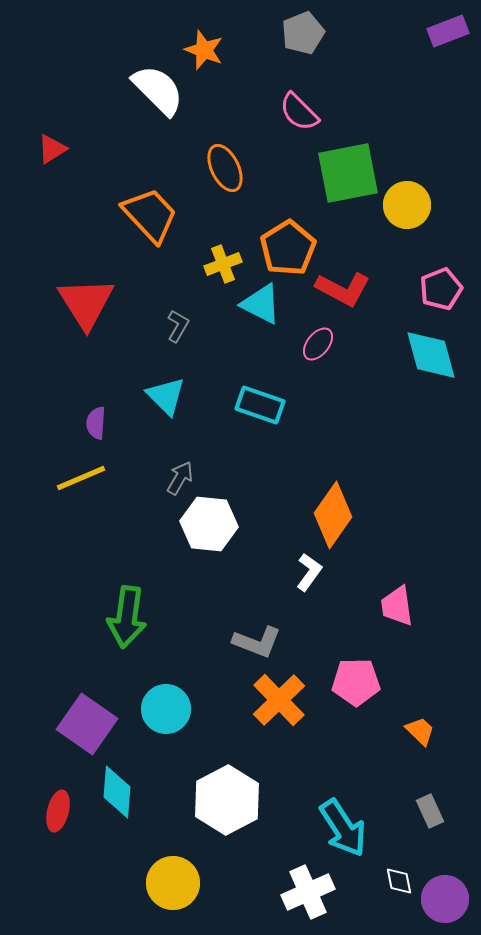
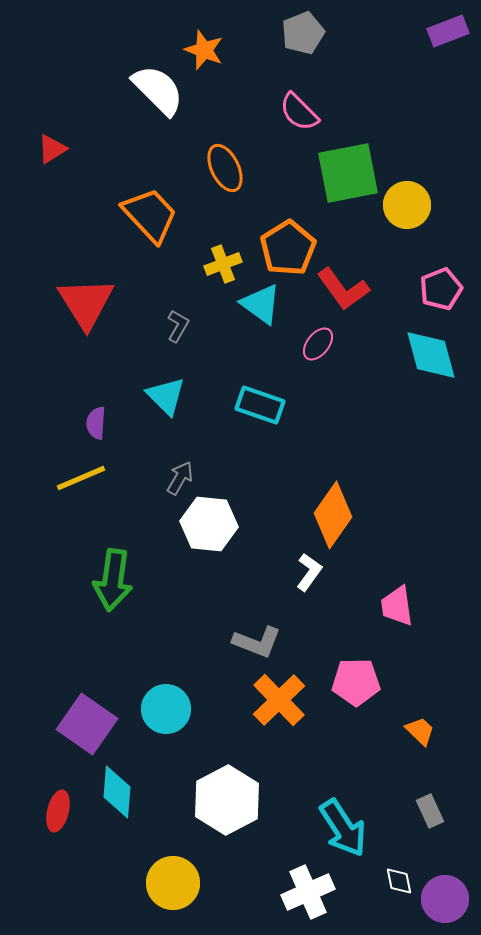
red L-shape at (343, 289): rotated 26 degrees clockwise
cyan triangle at (261, 304): rotated 9 degrees clockwise
green arrow at (127, 617): moved 14 px left, 37 px up
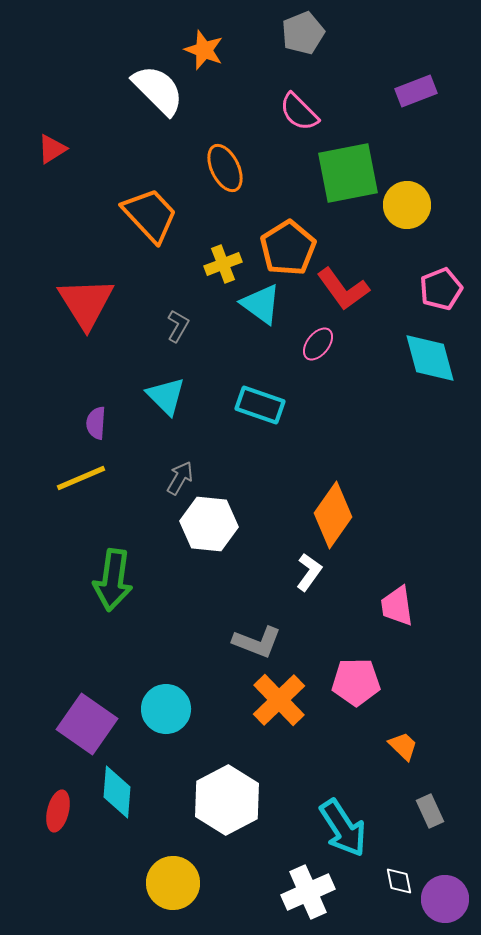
purple rectangle at (448, 31): moved 32 px left, 60 px down
cyan diamond at (431, 355): moved 1 px left, 3 px down
orange trapezoid at (420, 731): moved 17 px left, 15 px down
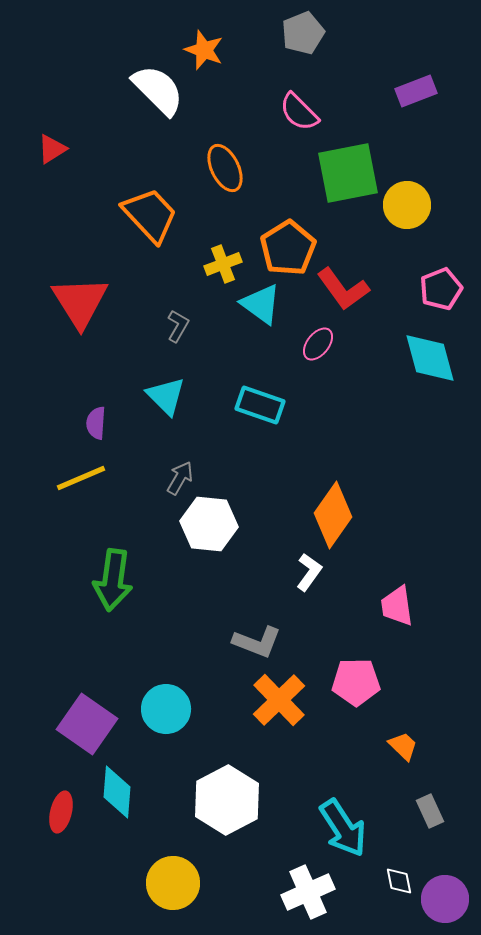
red triangle at (86, 303): moved 6 px left, 1 px up
red ellipse at (58, 811): moved 3 px right, 1 px down
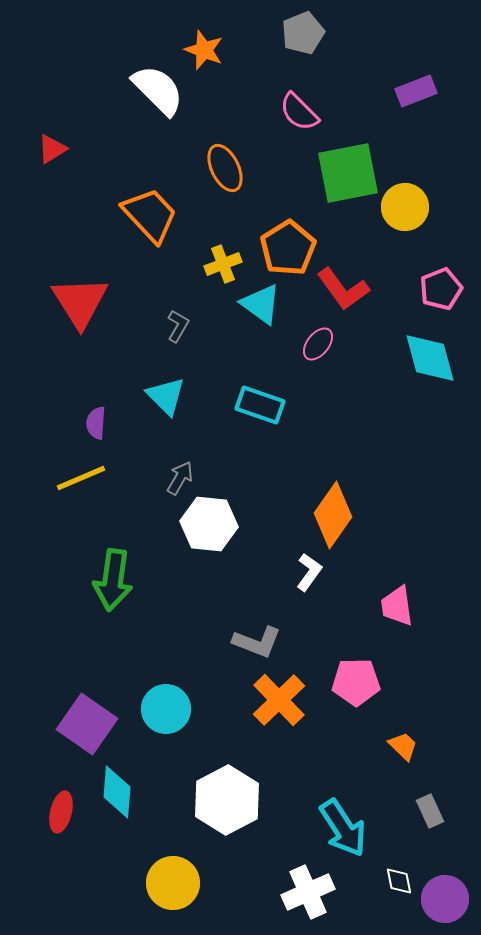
yellow circle at (407, 205): moved 2 px left, 2 px down
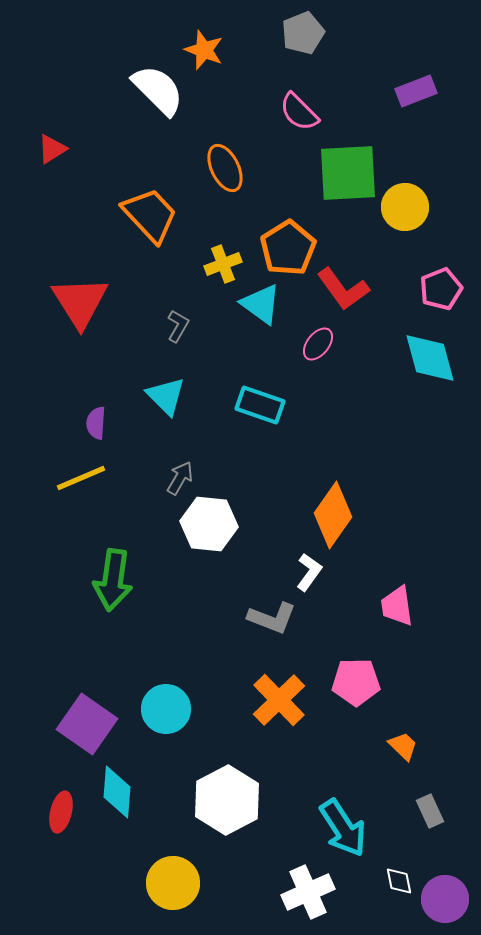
green square at (348, 173): rotated 8 degrees clockwise
gray L-shape at (257, 642): moved 15 px right, 24 px up
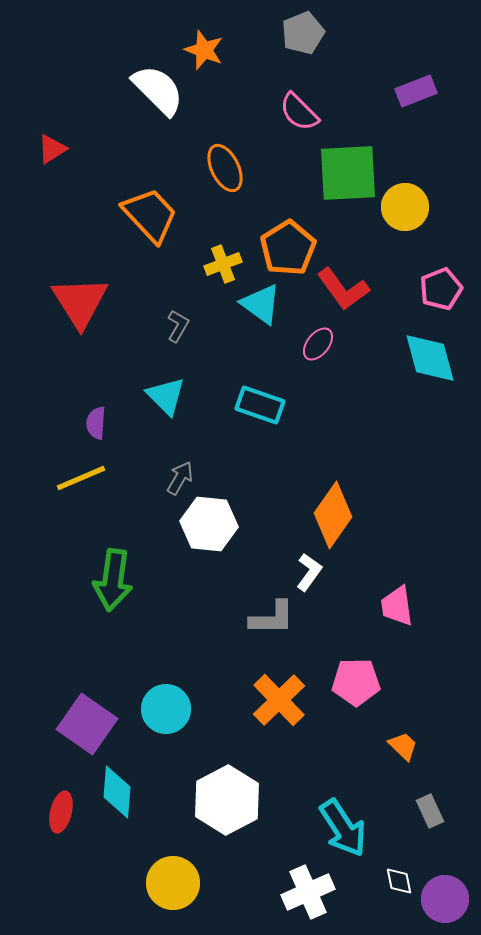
gray L-shape at (272, 618): rotated 21 degrees counterclockwise
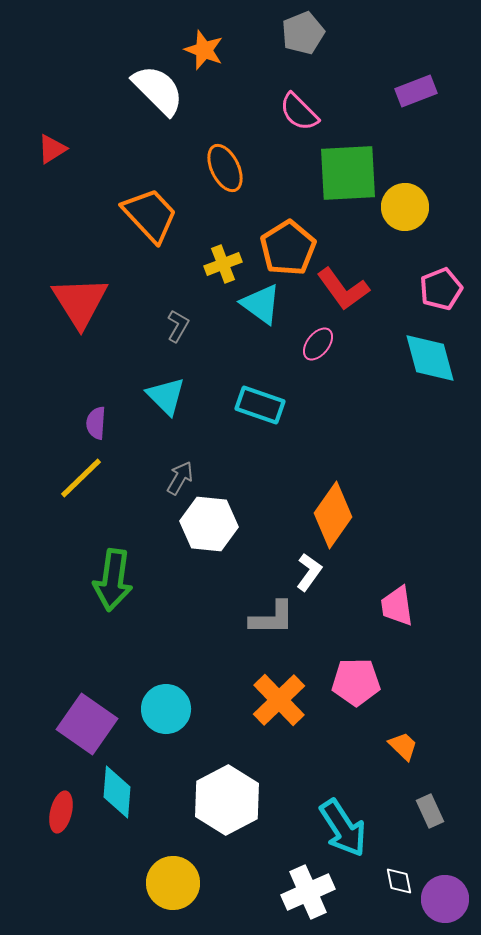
yellow line at (81, 478): rotated 21 degrees counterclockwise
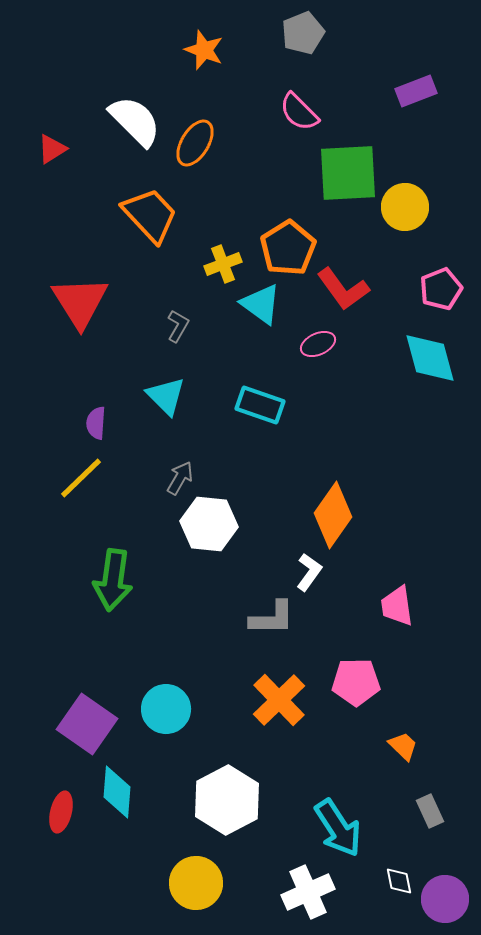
white semicircle at (158, 90): moved 23 px left, 31 px down
orange ellipse at (225, 168): moved 30 px left, 25 px up; rotated 57 degrees clockwise
pink ellipse at (318, 344): rotated 28 degrees clockwise
cyan arrow at (343, 828): moved 5 px left
yellow circle at (173, 883): moved 23 px right
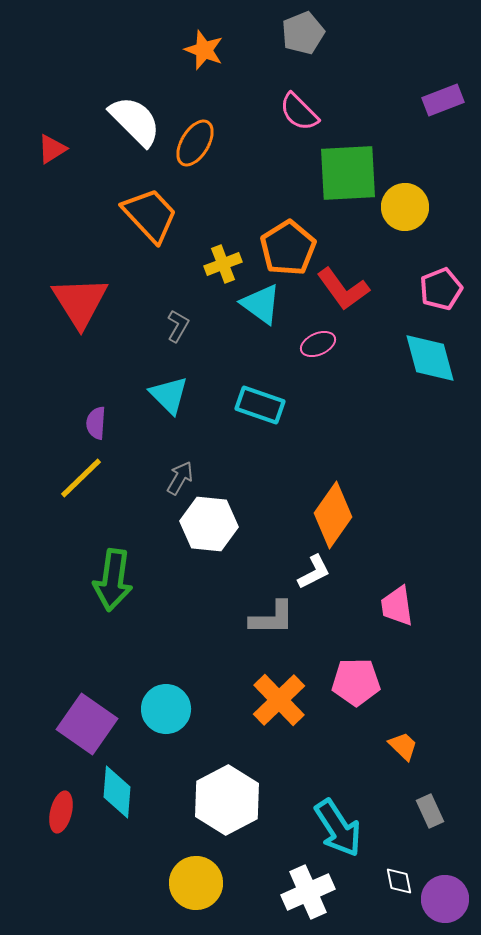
purple rectangle at (416, 91): moved 27 px right, 9 px down
cyan triangle at (166, 396): moved 3 px right, 1 px up
white L-shape at (309, 572): moved 5 px right; rotated 27 degrees clockwise
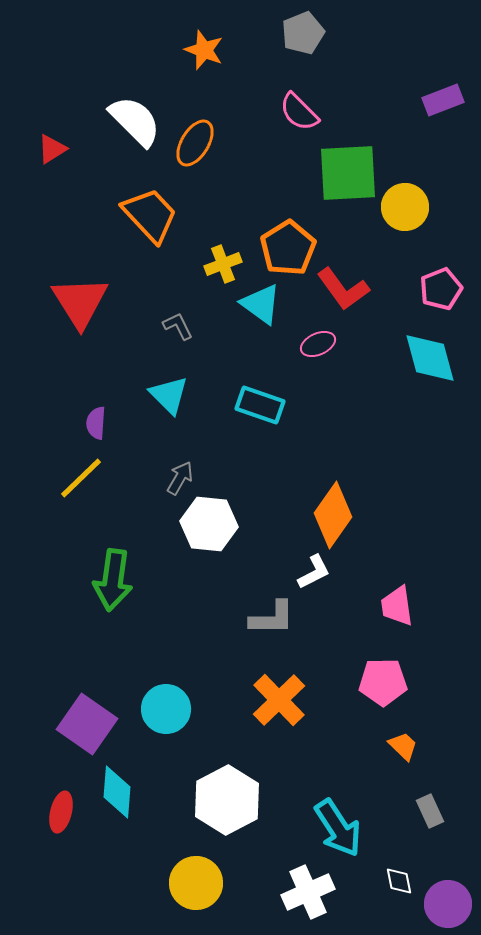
gray L-shape at (178, 326): rotated 56 degrees counterclockwise
pink pentagon at (356, 682): moved 27 px right
purple circle at (445, 899): moved 3 px right, 5 px down
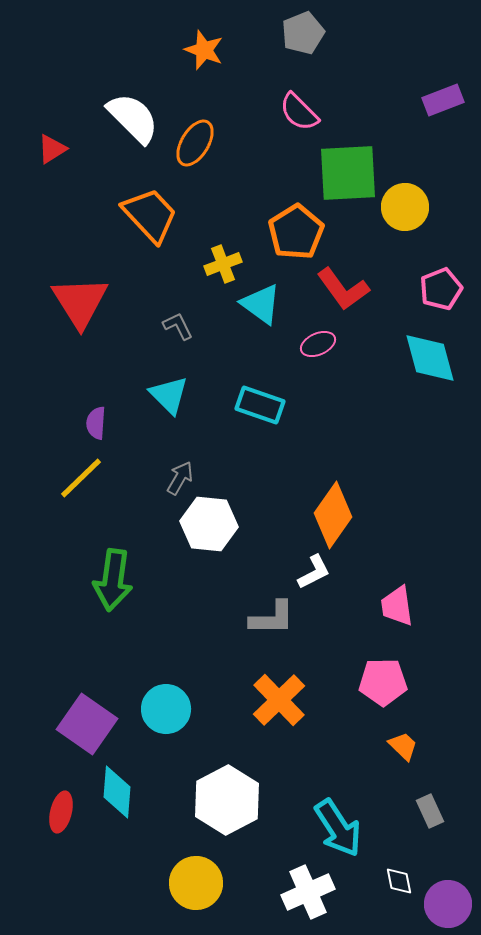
white semicircle at (135, 121): moved 2 px left, 3 px up
orange pentagon at (288, 248): moved 8 px right, 16 px up
